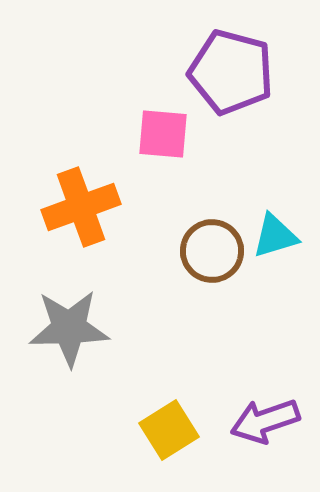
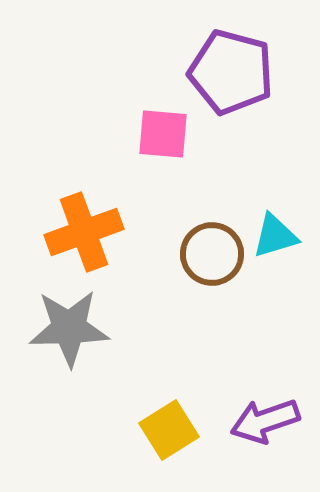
orange cross: moved 3 px right, 25 px down
brown circle: moved 3 px down
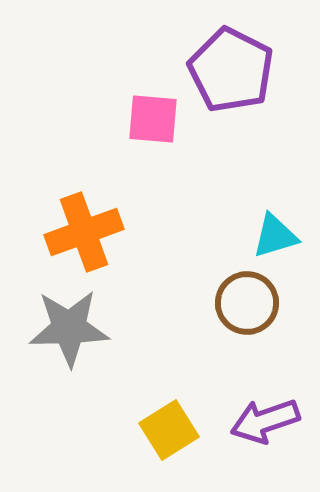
purple pentagon: moved 2 px up; rotated 12 degrees clockwise
pink square: moved 10 px left, 15 px up
brown circle: moved 35 px right, 49 px down
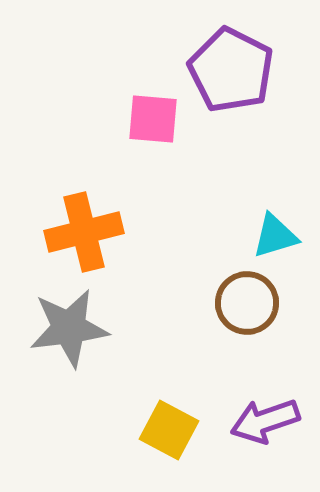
orange cross: rotated 6 degrees clockwise
gray star: rotated 6 degrees counterclockwise
yellow square: rotated 30 degrees counterclockwise
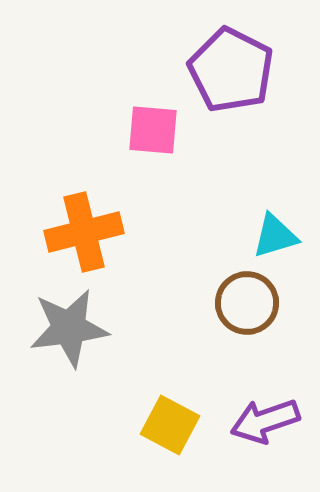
pink square: moved 11 px down
yellow square: moved 1 px right, 5 px up
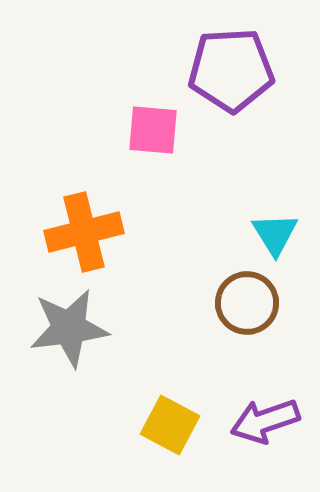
purple pentagon: rotated 30 degrees counterclockwise
cyan triangle: moved 2 px up; rotated 45 degrees counterclockwise
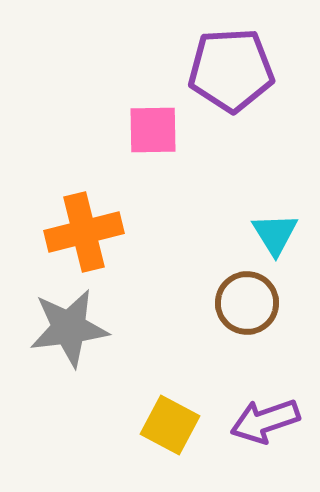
pink square: rotated 6 degrees counterclockwise
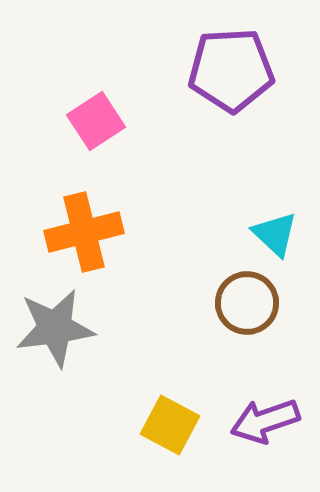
pink square: moved 57 px left, 9 px up; rotated 32 degrees counterclockwise
cyan triangle: rotated 15 degrees counterclockwise
gray star: moved 14 px left
